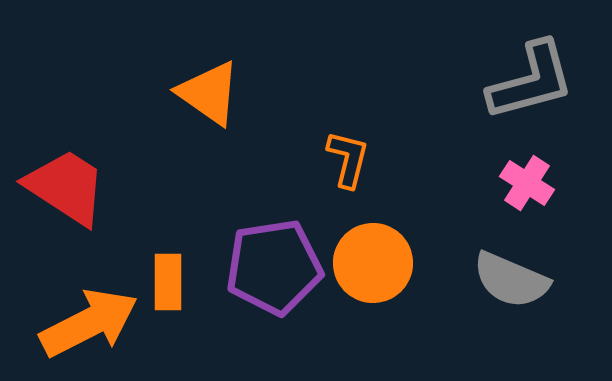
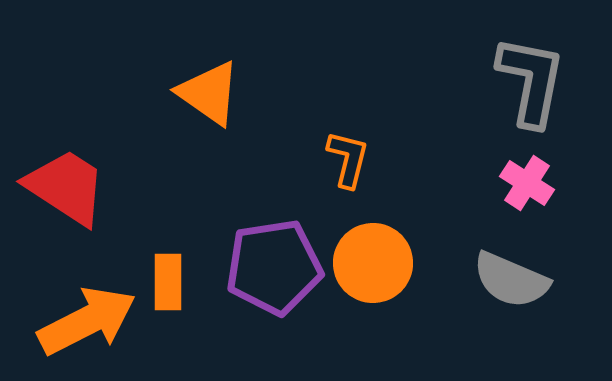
gray L-shape: rotated 64 degrees counterclockwise
orange arrow: moved 2 px left, 2 px up
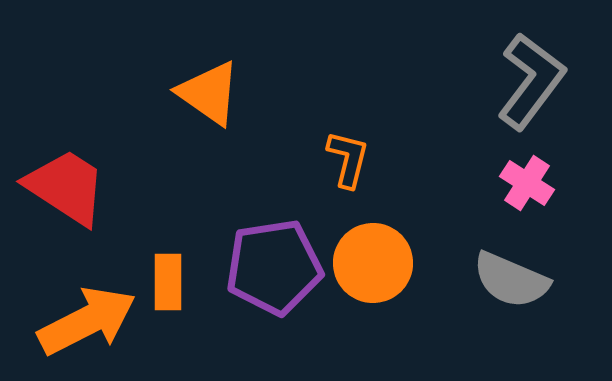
gray L-shape: rotated 26 degrees clockwise
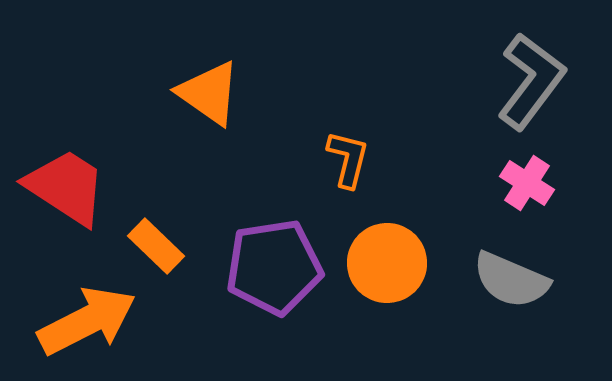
orange circle: moved 14 px right
orange rectangle: moved 12 px left, 36 px up; rotated 46 degrees counterclockwise
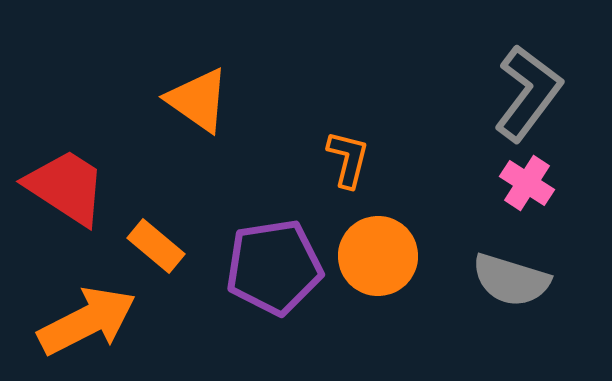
gray L-shape: moved 3 px left, 12 px down
orange triangle: moved 11 px left, 7 px down
orange rectangle: rotated 4 degrees counterclockwise
orange circle: moved 9 px left, 7 px up
gray semicircle: rotated 6 degrees counterclockwise
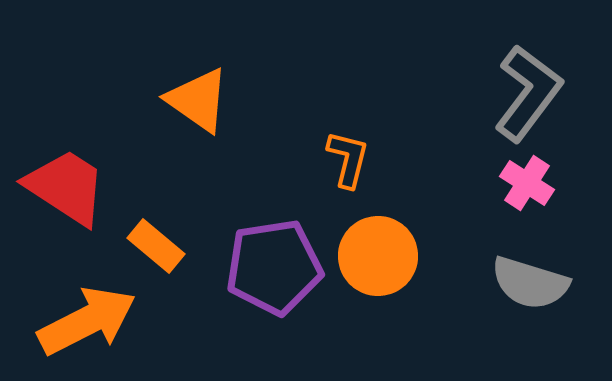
gray semicircle: moved 19 px right, 3 px down
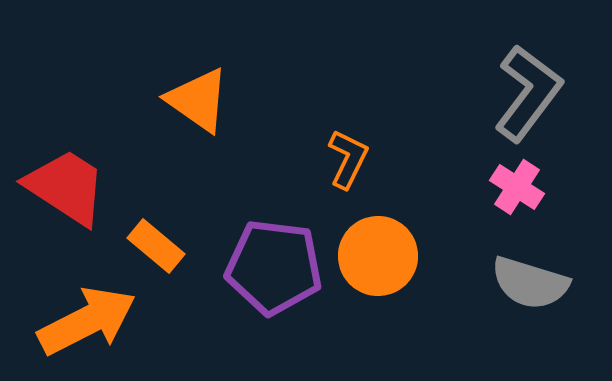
orange L-shape: rotated 12 degrees clockwise
pink cross: moved 10 px left, 4 px down
purple pentagon: rotated 16 degrees clockwise
